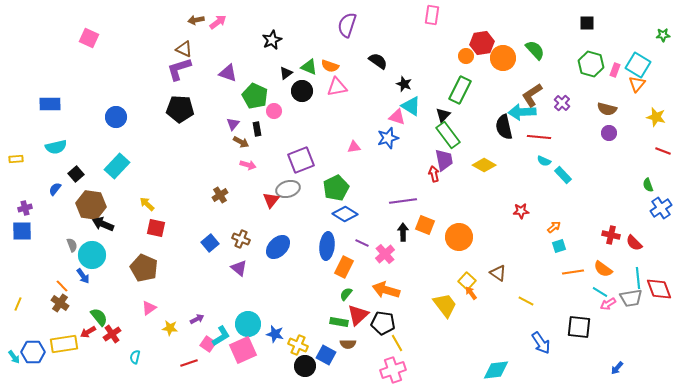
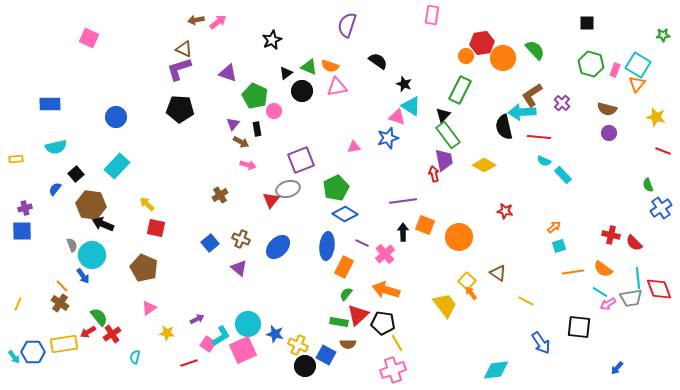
red star at (521, 211): moved 16 px left; rotated 14 degrees clockwise
yellow star at (170, 328): moved 3 px left, 5 px down
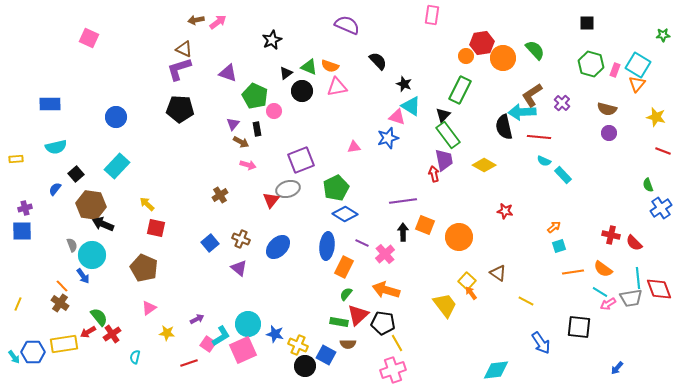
purple semicircle at (347, 25): rotated 95 degrees clockwise
black semicircle at (378, 61): rotated 12 degrees clockwise
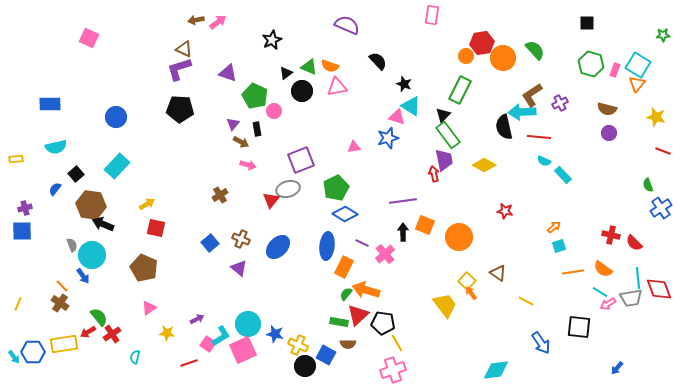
purple cross at (562, 103): moved 2 px left; rotated 21 degrees clockwise
yellow arrow at (147, 204): rotated 105 degrees clockwise
orange arrow at (386, 290): moved 20 px left
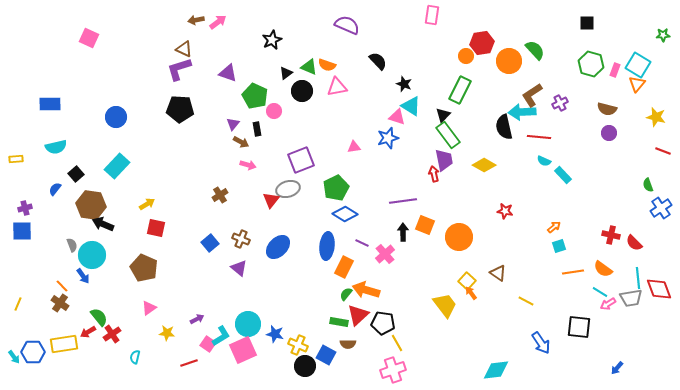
orange circle at (503, 58): moved 6 px right, 3 px down
orange semicircle at (330, 66): moved 3 px left, 1 px up
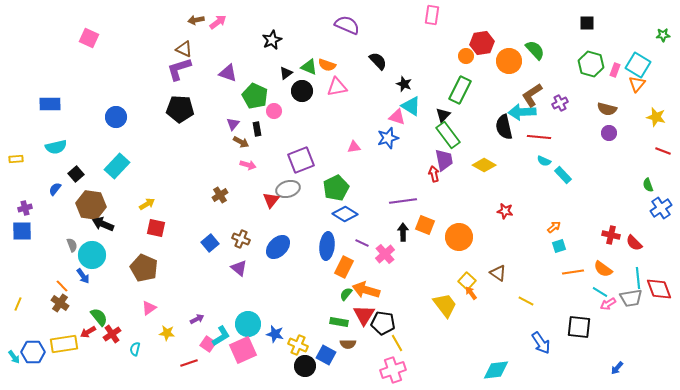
red triangle at (358, 315): moved 6 px right; rotated 15 degrees counterclockwise
cyan semicircle at (135, 357): moved 8 px up
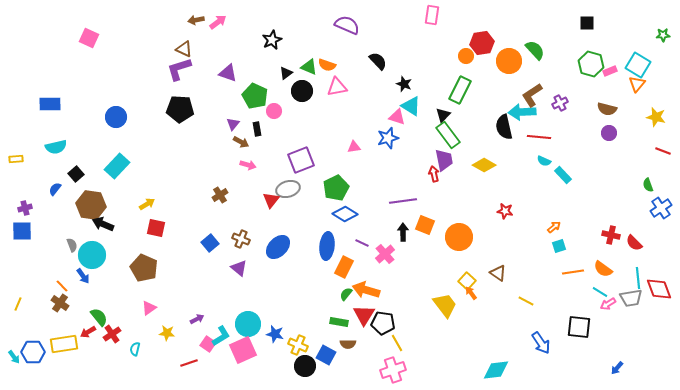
pink rectangle at (615, 70): moved 5 px left, 1 px down; rotated 48 degrees clockwise
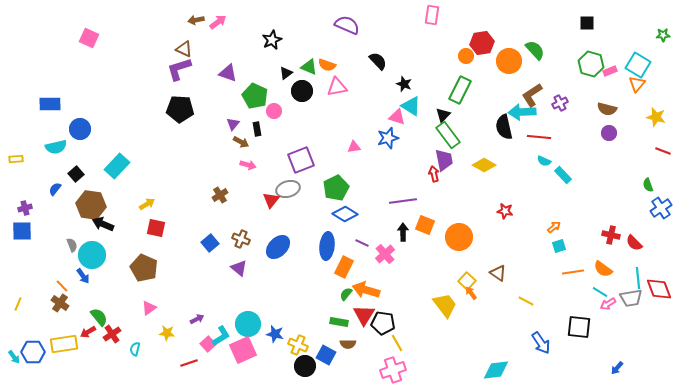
blue circle at (116, 117): moved 36 px left, 12 px down
pink square at (208, 344): rotated 14 degrees clockwise
